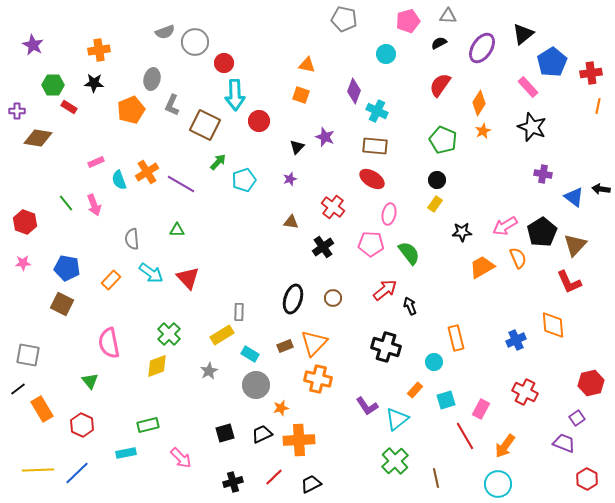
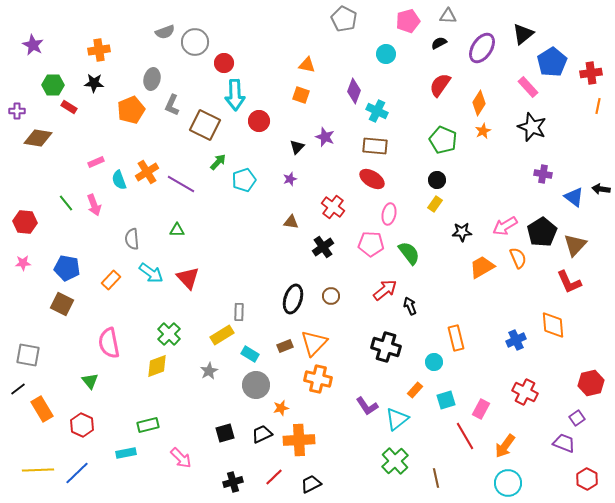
gray pentagon at (344, 19): rotated 15 degrees clockwise
red hexagon at (25, 222): rotated 15 degrees counterclockwise
brown circle at (333, 298): moved 2 px left, 2 px up
cyan circle at (498, 484): moved 10 px right, 1 px up
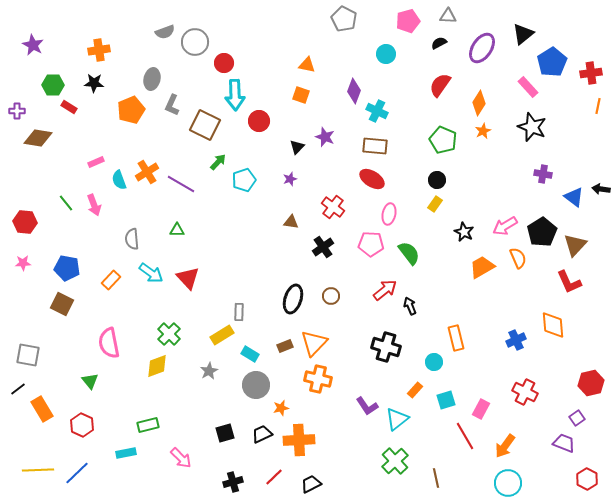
black star at (462, 232): moved 2 px right; rotated 30 degrees clockwise
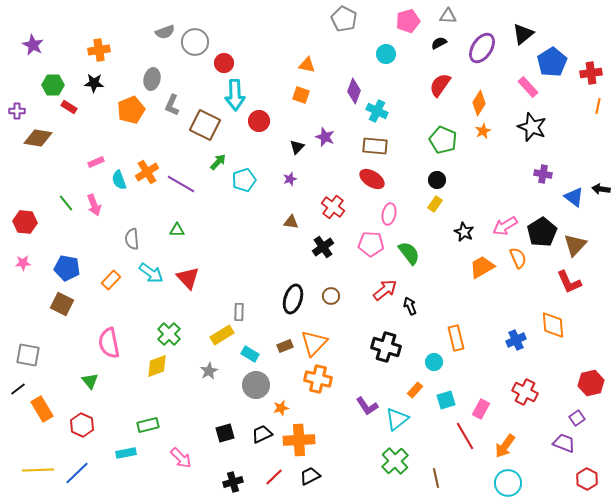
black trapezoid at (311, 484): moved 1 px left, 8 px up
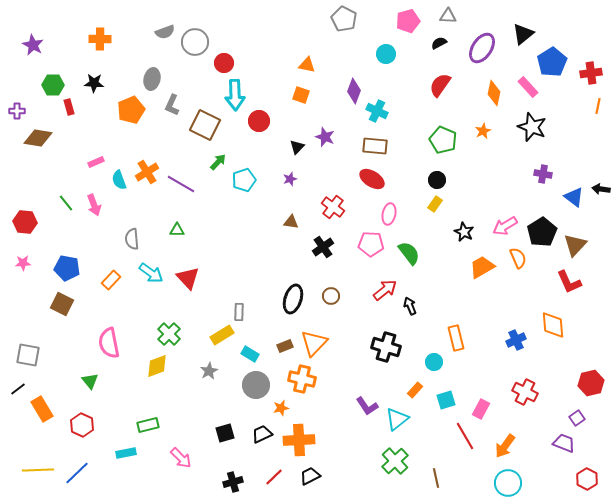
orange cross at (99, 50): moved 1 px right, 11 px up; rotated 10 degrees clockwise
orange diamond at (479, 103): moved 15 px right, 10 px up; rotated 20 degrees counterclockwise
red rectangle at (69, 107): rotated 42 degrees clockwise
orange cross at (318, 379): moved 16 px left
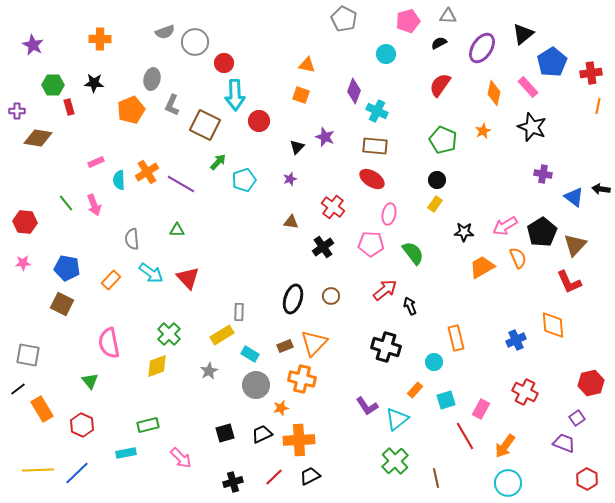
cyan semicircle at (119, 180): rotated 18 degrees clockwise
black star at (464, 232): rotated 24 degrees counterclockwise
green semicircle at (409, 253): moved 4 px right
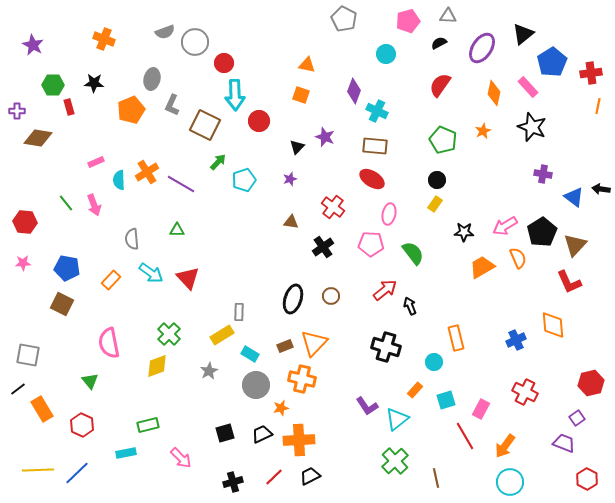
orange cross at (100, 39): moved 4 px right; rotated 20 degrees clockwise
cyan circle at (508, 483): moved 2 px right, 1 px up
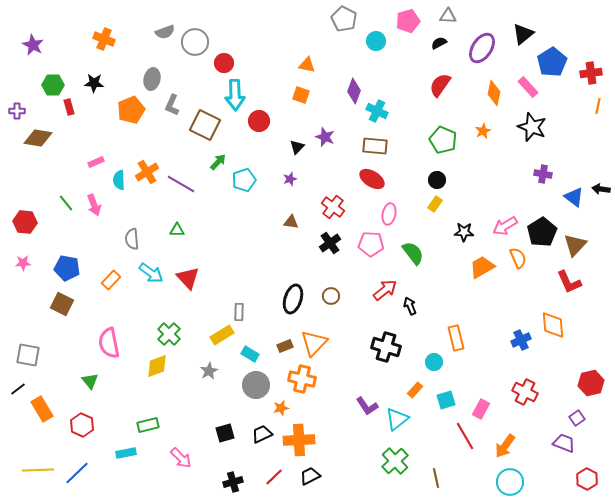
cyan circle at (386, 54): moved 10 px left, 13 px up
black cross at (323, 247): moved 7 px right, 4 px up
blue cross at (516, 340): moved 5 px right
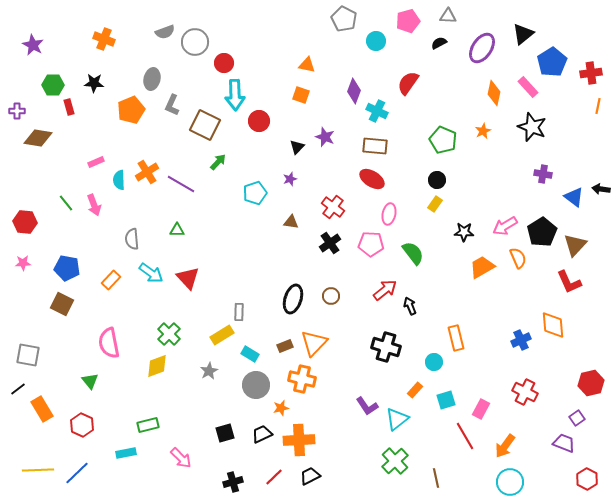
red semicircle at (440, 85): moved 32 px left, 2 px up
cyan pentagon at (244, 180): moved 11 px right, 13 px down
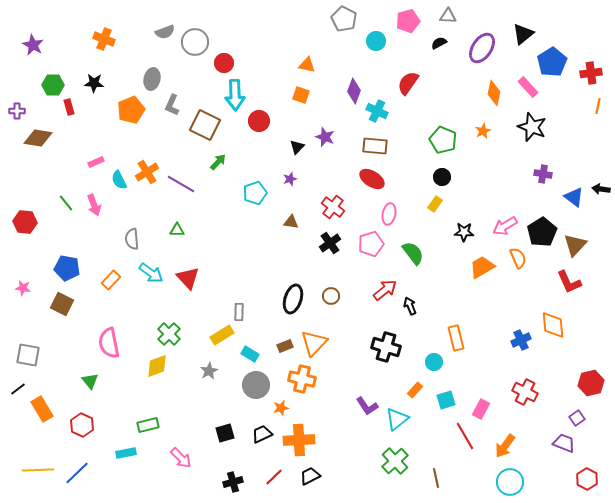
cyan semicircle at (119, 180): rotated 24 degrees counterclockwise
black circle at (437, 180): moved 5 px right, 3 px up
pink pentagon at (371, 244): rotated 20 degrees counterclockwise
pink star at (23, 263): moved 25 px down; rotated 14 degrees clockwise
